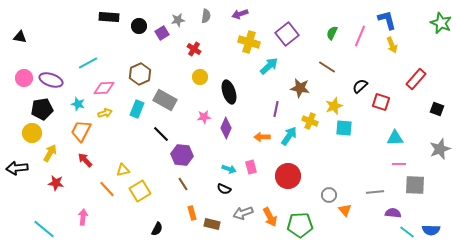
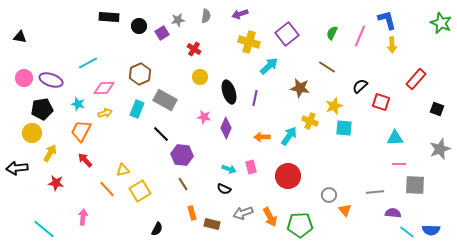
yellow arrow at (392, 45): rotated 21 degrees clockwise
purple line at (276, 109): moved 21 px left, 11 px up
pink star at (204, 117): rotated 16 degrees clockwise
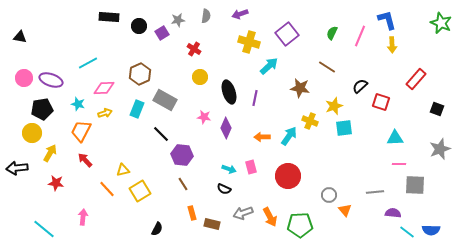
cyan square at (344, 128): rotated 12 degrees counterclockwise
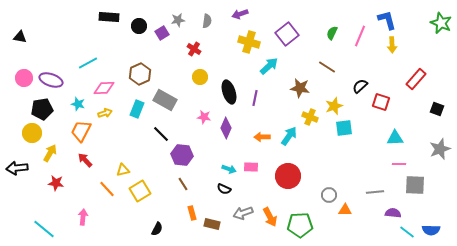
gray semicircle at (206, 16): moved 1 px right, 5 px down
yellow cross at (310, 121): moved 4 px up
pink rectangle at (251, 167): rotated 72 degrees counterclockwise
orange triangle at (345, 210): rotated 48 degrees counterclockwise
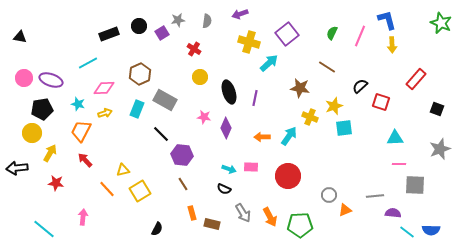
black rectangle at (109, 17): moved 17 px down; rotated 24 degrees counterclockwise
cyan arrow at (269, 66): moved 3 px up
gray line at (375, 192): moved 4 px down
orange triangle at (345, 210): rotated 24 degrees counterclockwise
gray arrow at (243, 213): rotated 102 degrees counterclockwise
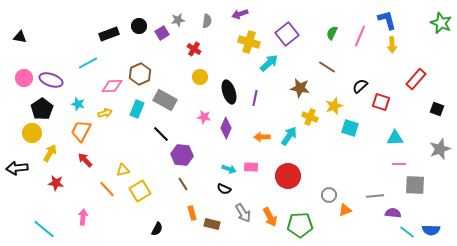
pink diamond at (104, 88): moved 8 px right, 2 px up
black pentagon at (42, 109): rotated 25 degrees counterclockwise
cyan square at (344, 128): moved 6 px right; rotated 24 degrees clockwise
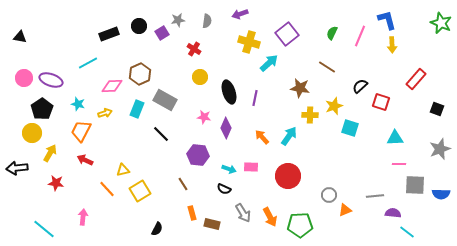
yellow cross at (310, 117): moved 2 px up; rotated 21 degrees counterclockwise
orange arrow at (262, 137): rotated 49 degrees clockwise
purple hexagon at (182, 155): moved 16 px right
red arrow at (85, 160): rotated 21 degrees counterclockwise
blue semicircle at (431, 230): moved 10 px right, 36 px up
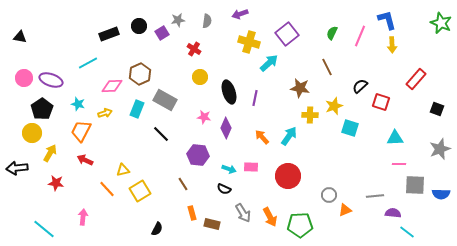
brown line at (327, 67): rotated 30 degrees clockwise
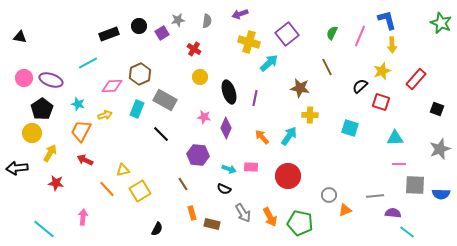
yellow star at (334, 106): moved 48 px right, 35 px up
yellow arrow at (105, 113): moved 2 px down
green pentagon at (300, 225): moved 2 px up; rotated 15 degrees clockwise
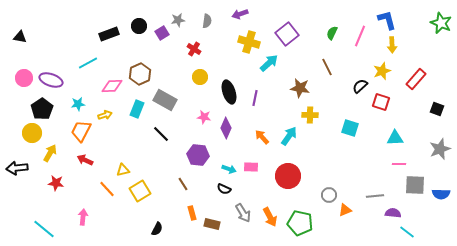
cyan star at (78, 104): rotated 24 degrees counterclockwise
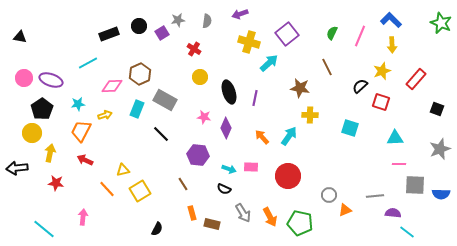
blue L-shape at (387, 20): moved 4 px right; rotated 30 degrees counterclockwise
yellow arrow at (50, 153): rotated 18 degrees counterclockwise
